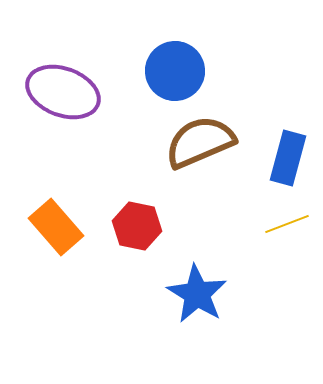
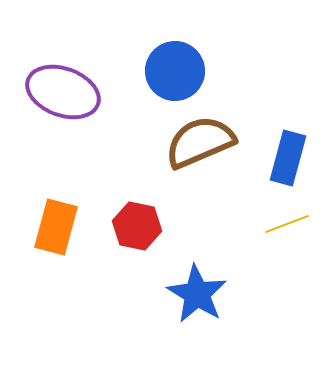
orange rectangle: rotated 56 degrees clockwise
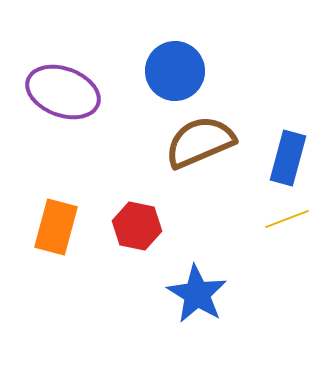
yellow line: moved 5 px up
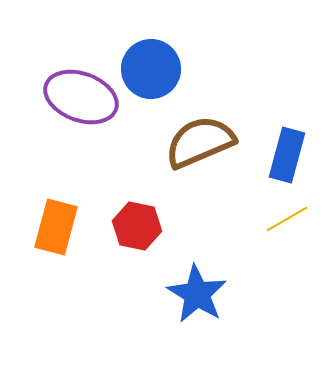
blue circle: moved 24 px left, 2 px up
purple ellipse: moved 18 px right, 5 px down
blue rectangle: moved 1 px left, 3 px up
yellow line: rotated 9 degrees counterclockwise
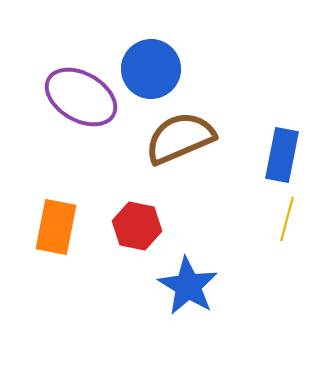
purple ellipse: rotated 10 degrees clockwise
brown semicircle: moved 20 px left, 4 px up
blue rectangle: moved 5 px left; rotated 4 degrees counterclockwise
yellow line: rotated 45 degrees counterclockwise
orange rectangle: rotated 4 degrees counterclockwise
blue star: moved 9 px left, 8 px up
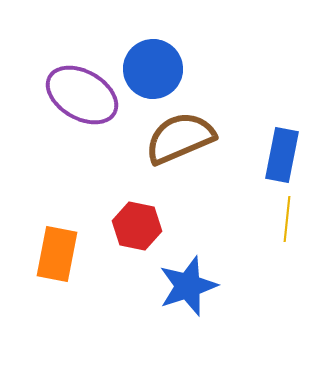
blue circle: moved 2 px right
purple ellipse: moved 1 px right, 2 px up
yellow line: rotated 9 degrees counterclockwise
orange rectangle: moved 1 px right, 27 px down
blue star: rotated 22 degrees clockwise
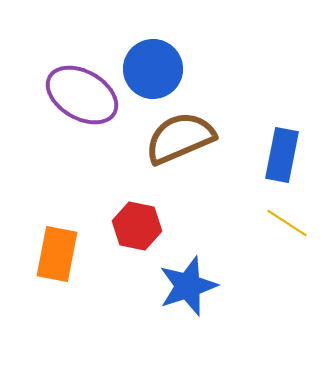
yellow line: moved 4 px down; rotated 63 degrees counterclockwise
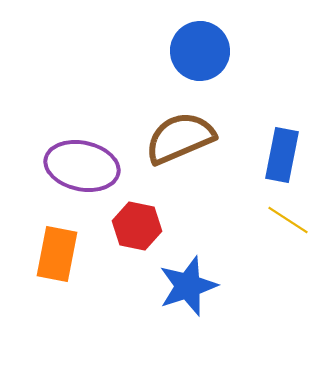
blue circle: moved 47 px right, 18 px up
purple ellipse: moved 71 px down; rotated 18 degrees counterclockwise
yellow line: moved 1 px right, 3 px up
